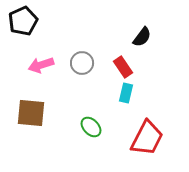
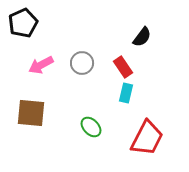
black pentagon: moved 2 px down
pink arrow: rotated 10 degrees counterclockwise
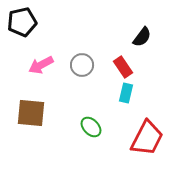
black pentagon: moved 1 px left, 1 px up; rotated 12 degrees clockwise
gray circle: moved 2 px down
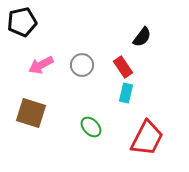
brown square: rotated 12 degrees clockwise
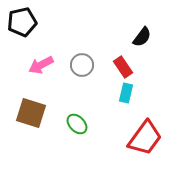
green ellipse: moved 14 px left, 3 px up
red trapezoid: moved 2 px left; rotated 9 degrees clockwise
